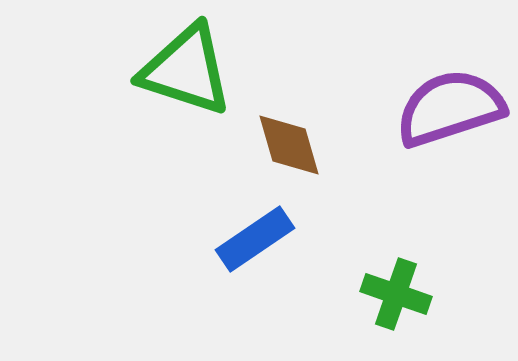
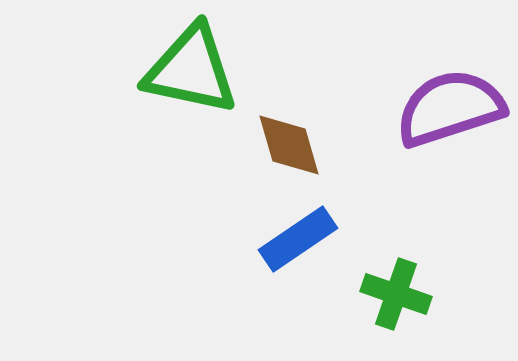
green triangle: moved 5 px right; rotated 6 degrees counterclockwise
blue rectangle: moved 43 px right
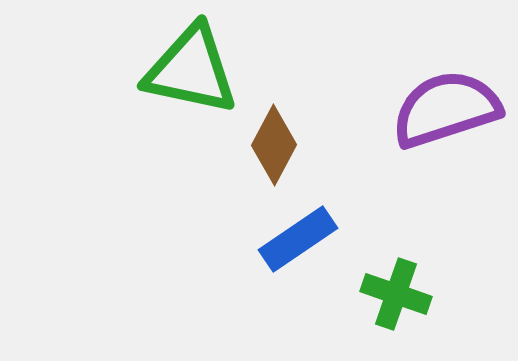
purple semicircle: moved 4 px left, 1 px down
brown diamond: moved 15 px left; rotated 44 degrees clockwise
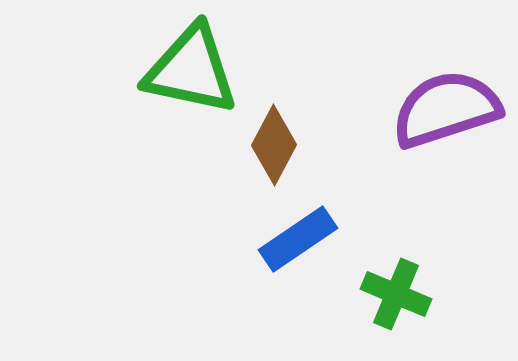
green cross: rotated 4 degrees clockwise
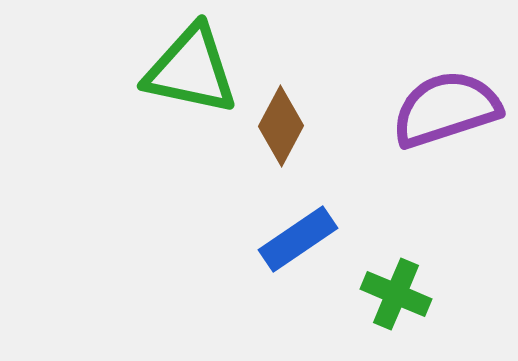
brown diamond: moved 7 px right, 19 px up
